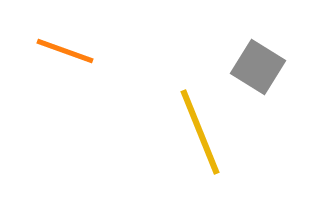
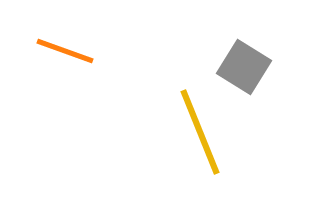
gray square: moved 14 px left
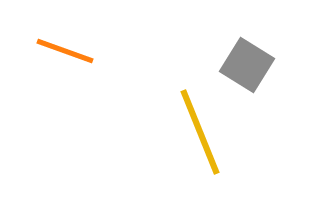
gray square: moved 3 px right, 2 px up
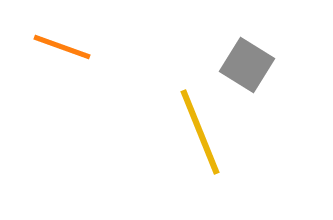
orange line: moved 3 px left, 4 px up
